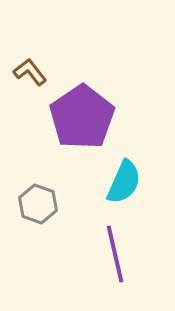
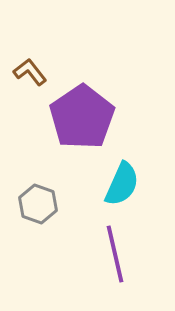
cyan semicircle: moved 2 px left, 2 px down
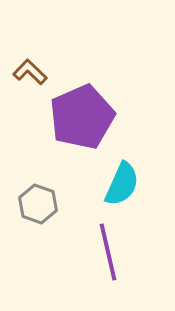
brown L-shape: rotated 8 degrees counterclockwise
purple pentagon: rotated 10 degrees clockwise
purple line: moved 7 px left, 2 px up
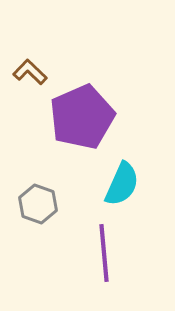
purple line: moved 4 px left, 1 px down; rotated 8 degrees clockwise
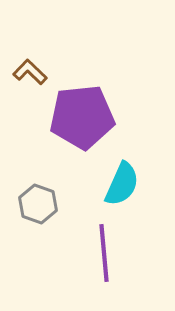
purple pentagon: rotated 18 degrees clockwise
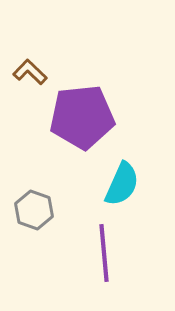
gray hexagon: moved 4 px left, 6 px down
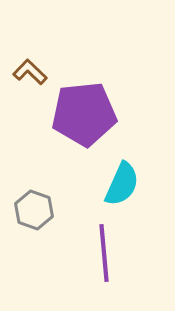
purple pentagon: moved 2 px right, 3 px up
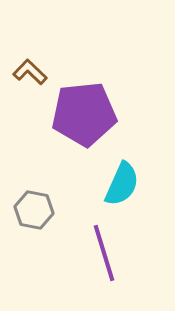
gray hexagon: rotated 9 degrees counterclockwise
purple line: rotated 12 degrees counterclockwise
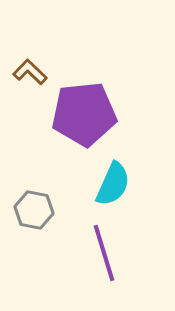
cyan semicircle: moved 9 px left
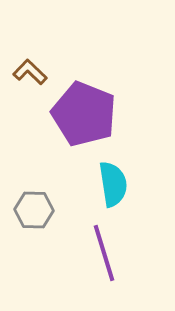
purple pentagon: rotated 28 degrees clockwise
cyan semicircle: rotated 33 degrees counterclockwise
gray hexagon: rotated 9 degrees counterclockwise
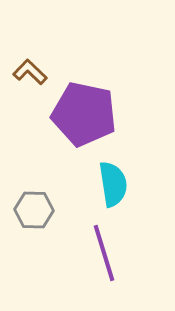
purple pentagon: rotated 10 degrees counterclockwise
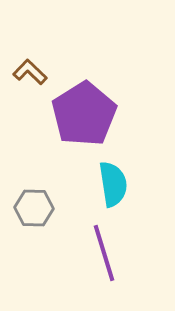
purple pentagon: rotated 28 degrees clockwise
gray hexagon: moved 2 px up
